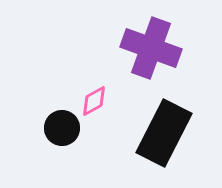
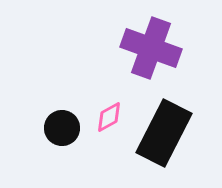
pink diamond: moved 15 px right, 16 px down
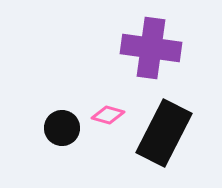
purple cross: rotated 12 degrees counterclockwise
pink diamond: moved 1 px left, 2 px up; rotated 44 degrees clockwise
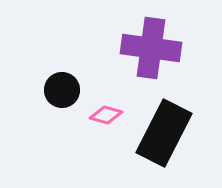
pink diamond: moved 2 px left
black circle: moved 38 px up
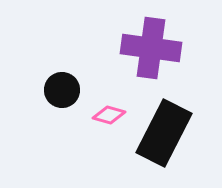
pink diamond: moved 3 px right
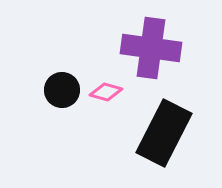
pink diamond: moved 3 px left, 23 px up
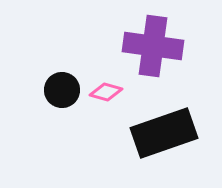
purple cross: moved 2 px right, 2 px up
black rectangle: rotated 44 degrees clockwise
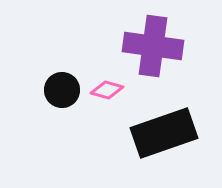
pink diamond: moved 1 px right, 2 px up
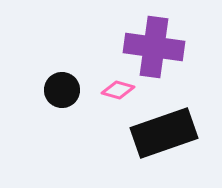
purple cross: moved 1 px right, 1 px down
pink diamond: moved 11 px right
